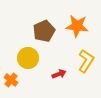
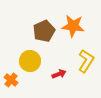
orange star: moved 4 px left
yellow circle: moved 2 px right, 3 px down
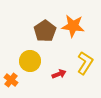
brown pentagon: moved 1 px right; rotated 10 degrees counterclockwise
yellow L-shape: moved 1 px left, 2 px down
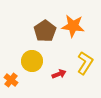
yellow circle: moved 2 px right
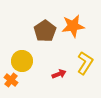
orange star: rotated 15 degrees counterclockwise
yellow circle: moved 10 px left
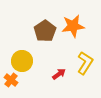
red arrow: rotated 16 degrees counterclockwise
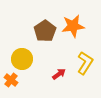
yellow circle: moved 2 px up
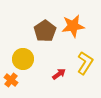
yellow circle: moved 1 px right
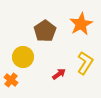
orange star: moved 8 px right, 2 px up; rotated 20 degrees counterclockwise
yellow circle: moved 2 px up
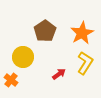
orange star: moved 1 px right, 9 px down
